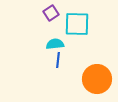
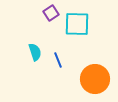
cyan semicircle: moved 20 px left, 8 px down; rotated 78 degrees clockwise
blue line: rotated 28 degrees counterclockwise
orange circle: moved 2 px left
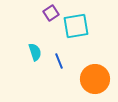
cyan square: moved 1 px left, 2 px down; rotated 12 degrees counterclockwise
blue line: moved 1 px right, 1 px down
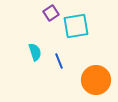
orange circle: moved 1 px right, 1 px down
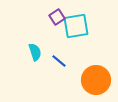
purple square: moved 6 px right, 4 px down
blue line: rotated 28 degrees counterclockwise
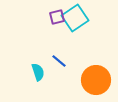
purple square: rotated 21 degrees clockwise
cyan square: moved 1 px left, 8 px up; rotated 24 degrees counterclockwise
cyan semicircle: moved 3 px right, 20 px down
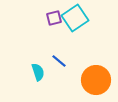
purple square: moved 3 px left, 1 px down
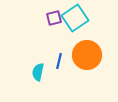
blue line: rotated 63 degrees clockwise
cyan semicircle: rotated 150 degrees counterclockwise
orange circle: moved 9 px left, 25 px up
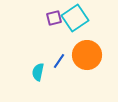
blue line: rotated 21 degrees clockwise
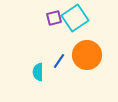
cyan semicircle: rotated 12 degrees counterclockwise
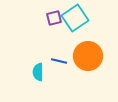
orange circle: moved 1 px right, 1 px down
blue line: rotated 70 degrees clockwise
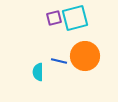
cyan square: rotated 20 degrees clockwise
orange circle: moved 3 px left
